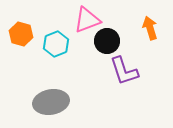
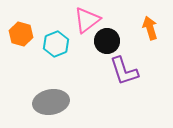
pink triangle: rotated 16 degrees counterclockwise
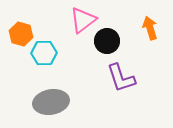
pink triangle: moved 4 px left
cyan hexagon: moved 12 px left, 9 px down; rotated 20 degrees clockwise
purple L-shape: moved 3 px left, 7 px down
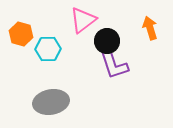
cyan hexagon: moved 4 px right, 4 px up
purple L-shape: moved 7 px left, 13 px up
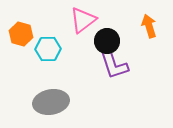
orange arrow: moved 1 px left, 2 px up
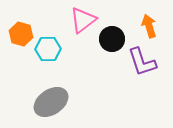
black circle: moved 5 px right, 2 px up
purple L-shape: moved 28 px right, 3 px up
gray ellipse: rotated 24 degrees counterclockwise
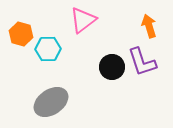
black circle: moved 28 px down
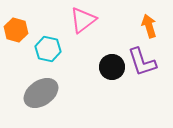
orange hexagon: moved 5 px left, 4 px up
cyan hexagon: rotated 15 degrees clockwise
gray ellipse: moved 10 px left, 9 px up
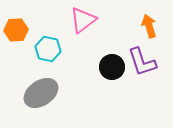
orange hexagon: rotated 20 degrees counterclockwise
